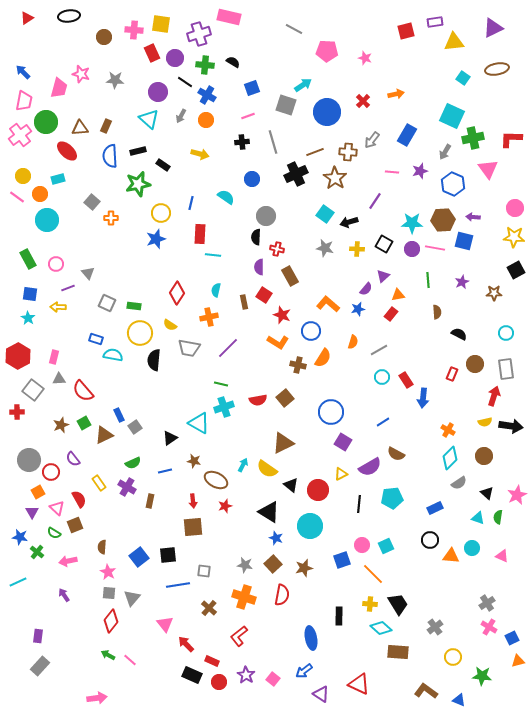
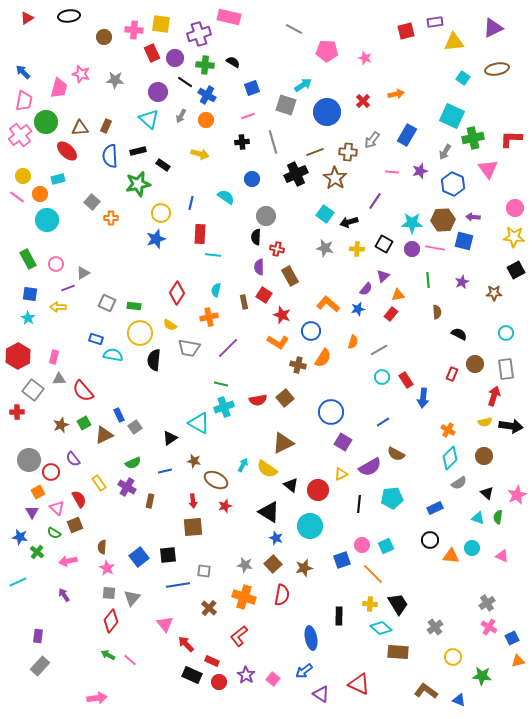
gray triangle at (88, 273): moved 5 px left; rotated 40 degrees clockwise
pink star at (108, 572): moved 1 px left, 4 px up
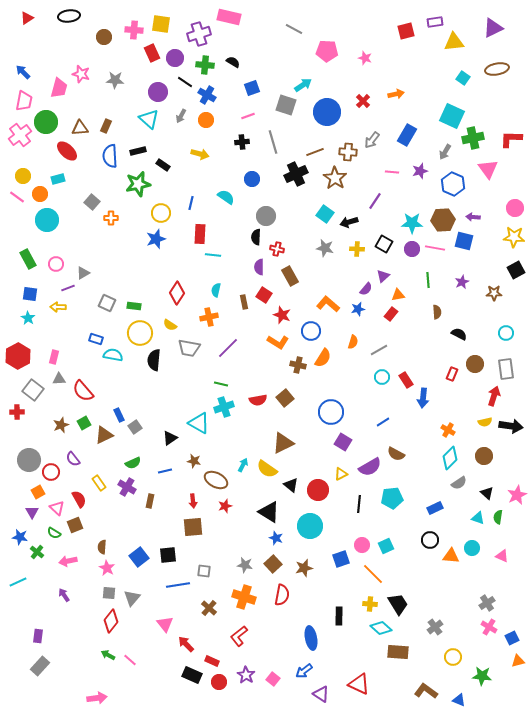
blue square at (342, 560): moved 1 px left, 1 px up
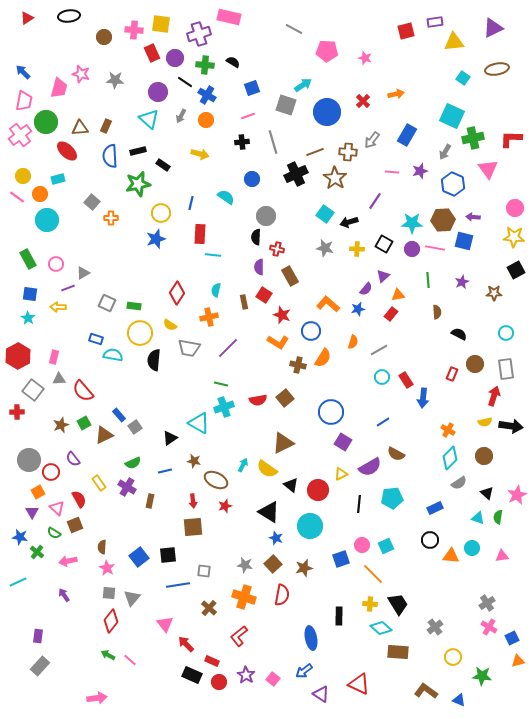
blue rectangle at (119, 415): rotated 16 degrees counterclockwise
pink triangle at (502, 556): rotated 32 degrees counterclockwise
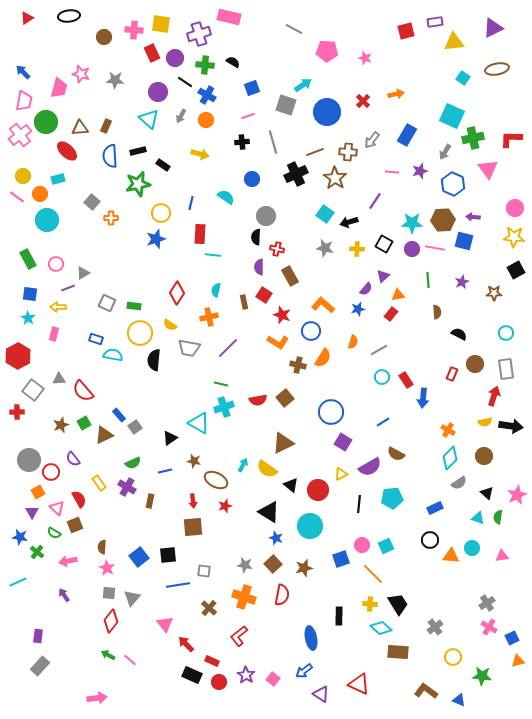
orange L-shape at (328, 304): moved 5 px left, 1 px down
pink rectangle at (54, 357): moved 23 px up
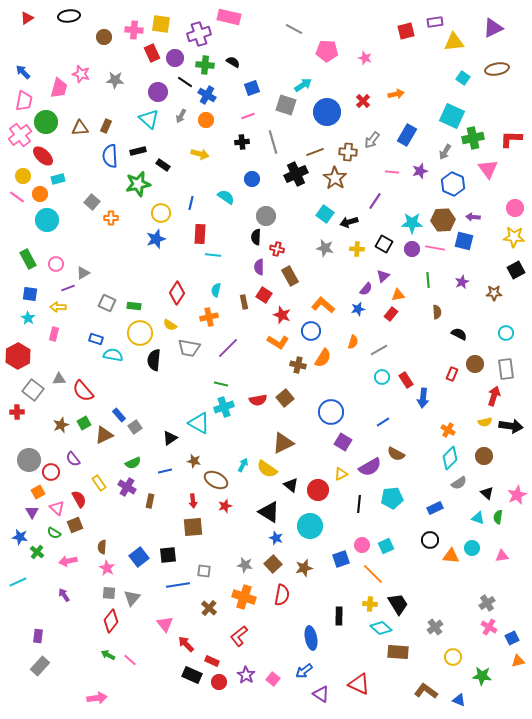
red ellipse at (67, 151): moved 24 px left, 5 px down
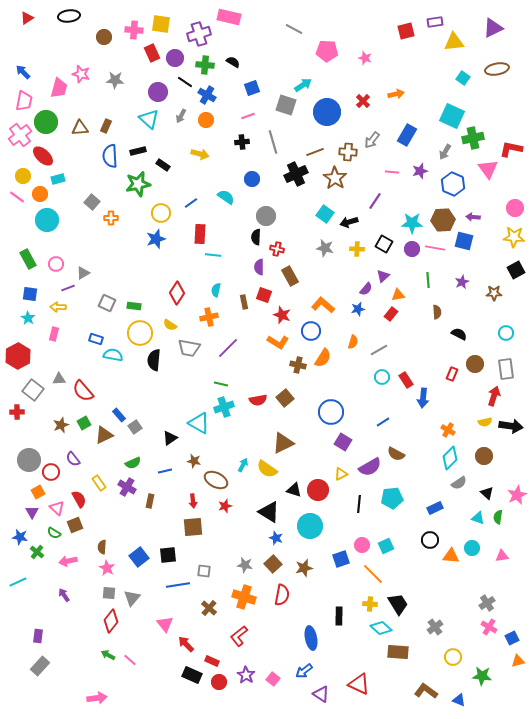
red L-shape at (511, 139): moved 10 px down; rotated 10 degrees clockwise
blue line at (191, 203): rotated 40 degrees clockwise
red square at (264, 295): rotated 14 degrees counterclockwise
black triangle at (291, 485): moved 3 px right, 5 px down; rotated 21 degrees counterclockwise
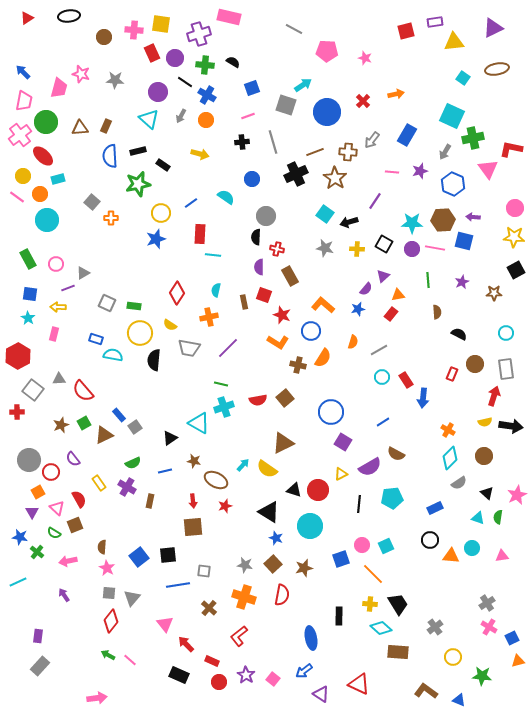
cyan arrow at (243, 465): rotated 16 degrees clockwise
black rectangle at (192, 675): moved 13 px left
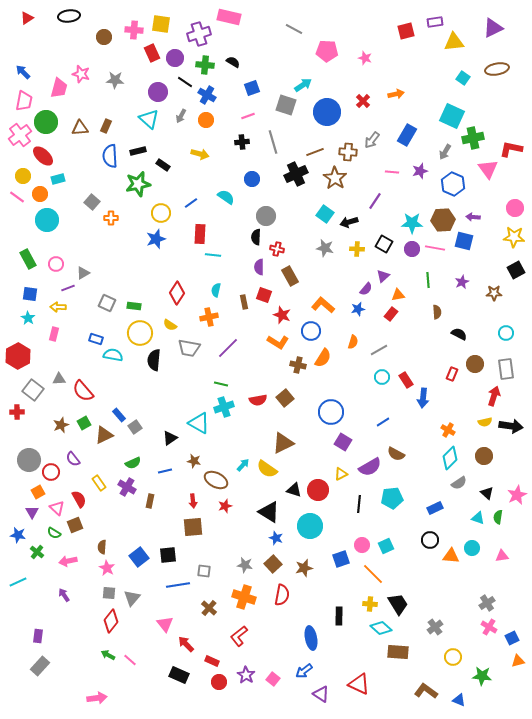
blue star at (20, 537): moved 2 px left, 2 px up
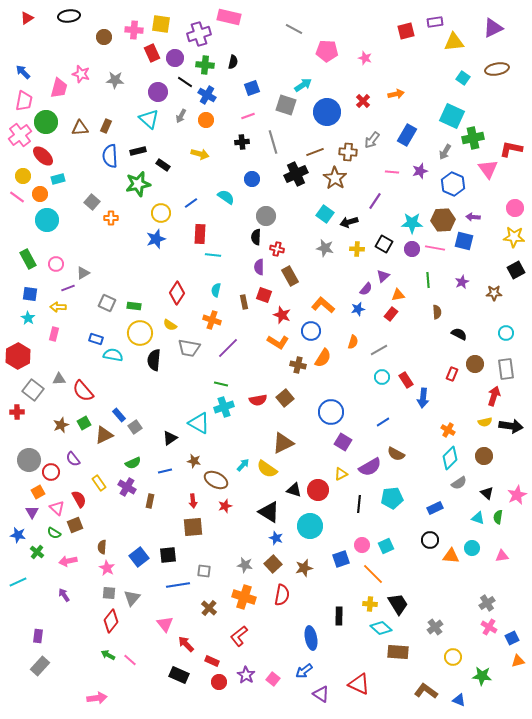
black semicircle at (233, 62): rotated 72 degrees clockwise
orange cross at (209, 317): moved 3 px right, 3 px down; rotated 30 degrees clockwise
